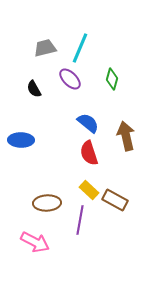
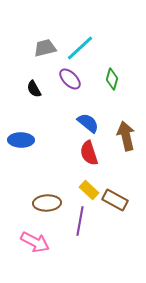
cyan line: rotated 24 degrees clockwise
purple line: moved 1 px down
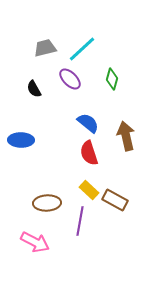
cyan line: moved 2 px right, 1 px down
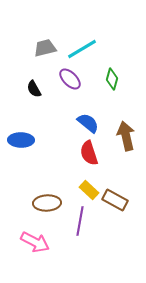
cyan line: rotated 12 degrees clockwise
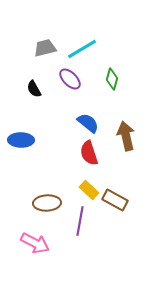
pink arrow: moved 1 px down
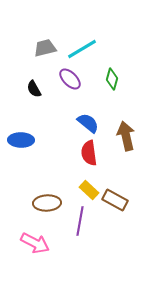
red semicircle: rotated 10 degrees clockwise
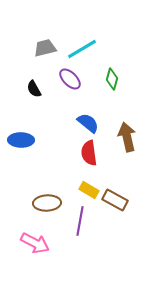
brown arrow: moved 1 px right, 1 px down
yellow rectangle: rotated 12 degrees counterclockwise
